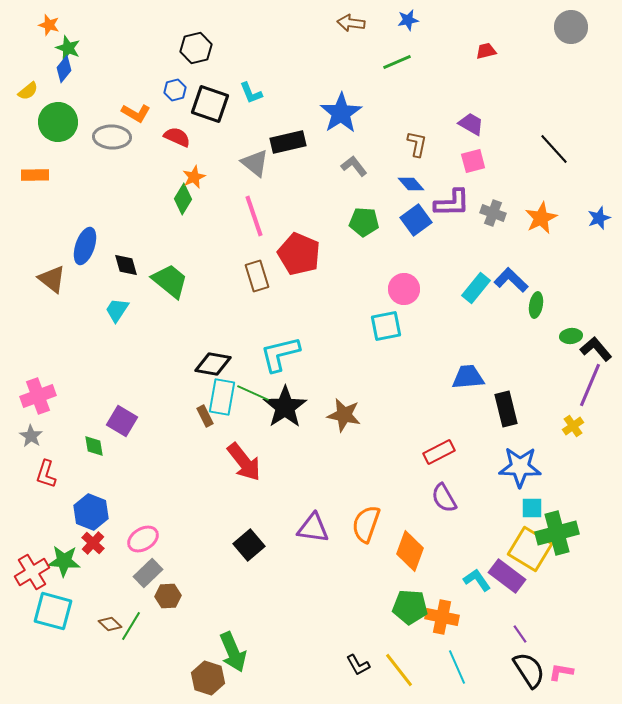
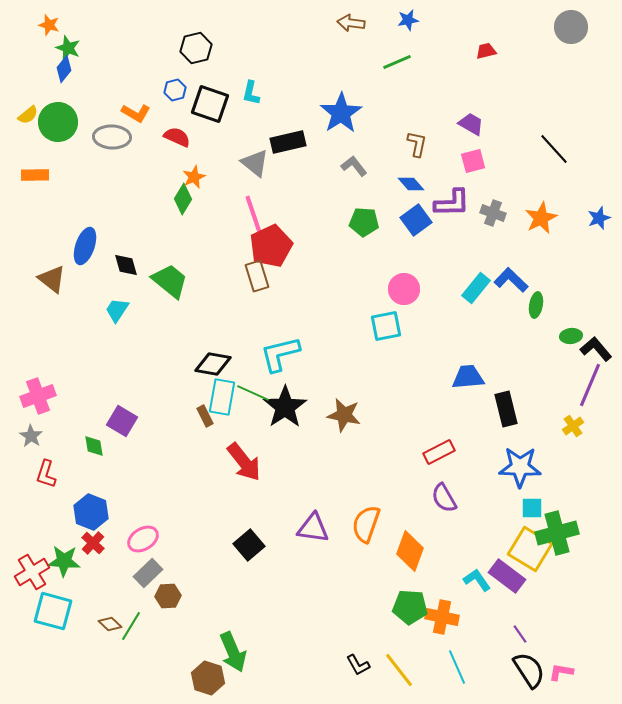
yellow semicircle at (28, 91): moved 24 px down
cyan L-shape at (251, 93): rotated 35 degrees clockwise
red pentagon at (299, 254): moved 28 px left, 8 px up; rotated 24 degrees clockwise
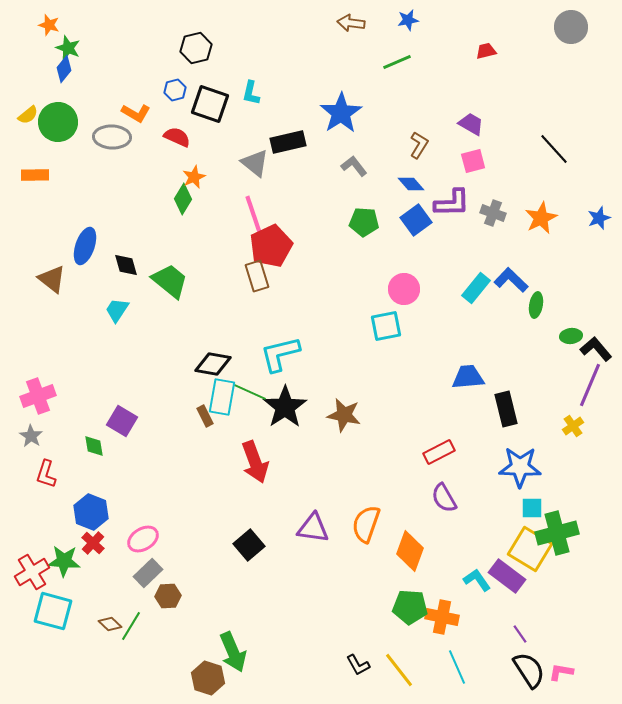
brown L-shape at (417, 144): moved 2 px right, 1 px down; rotated 20 degrees clockwise
green line at (253, 393): moved 3 px left, 1 px up
red arrow at (244, 462): moved 11 px right; rotated 18 degrees clockwise
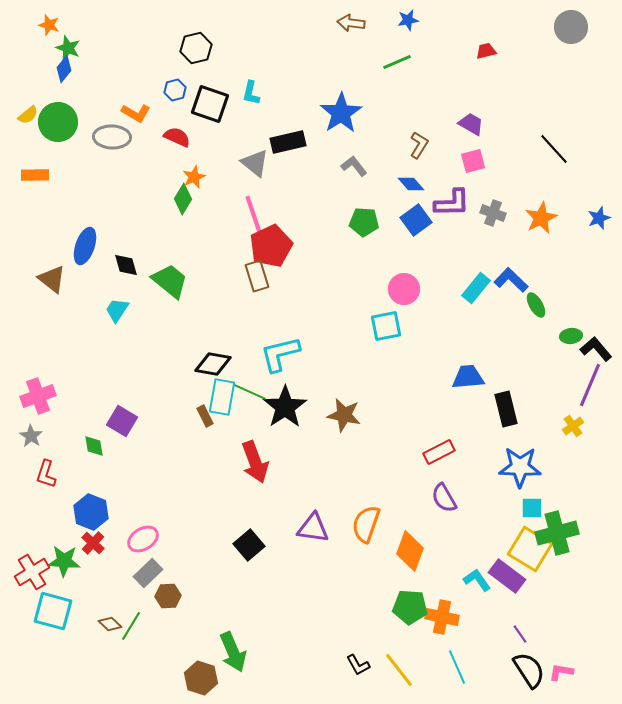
green ellipse at (536, 305): rotated 40 degrees counterclockwise
brown hexagon at (208, 678): moved 7 px left
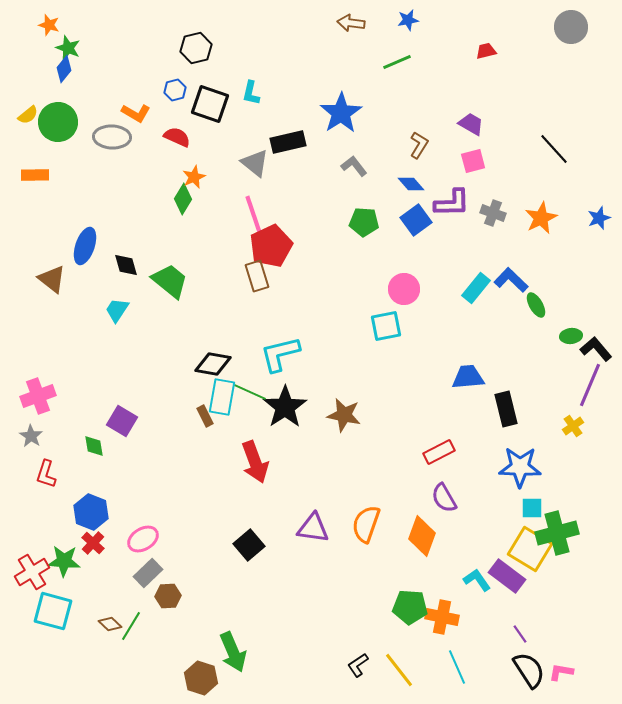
orange diamond at (410, 551): moved 12 px right, 15 px up
black L-shape at (358, 665): rotated 85 degrees clockwise
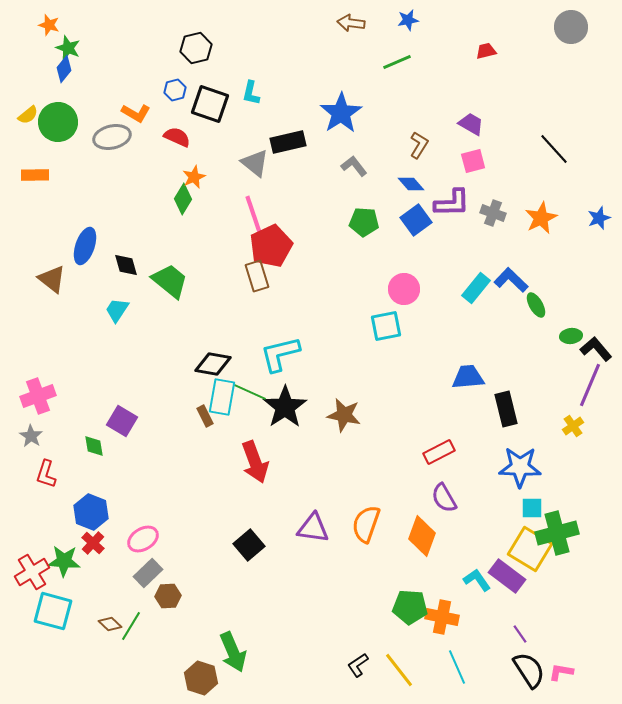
gray ellipse at (112, 137): rotated 15 degrees counterclockwise
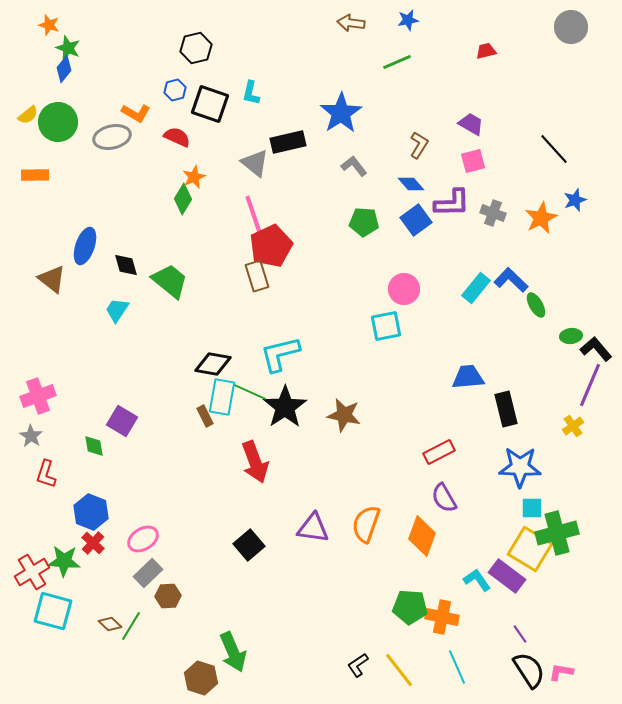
blue star at (599, 218): moved 24 px left, 18 px up
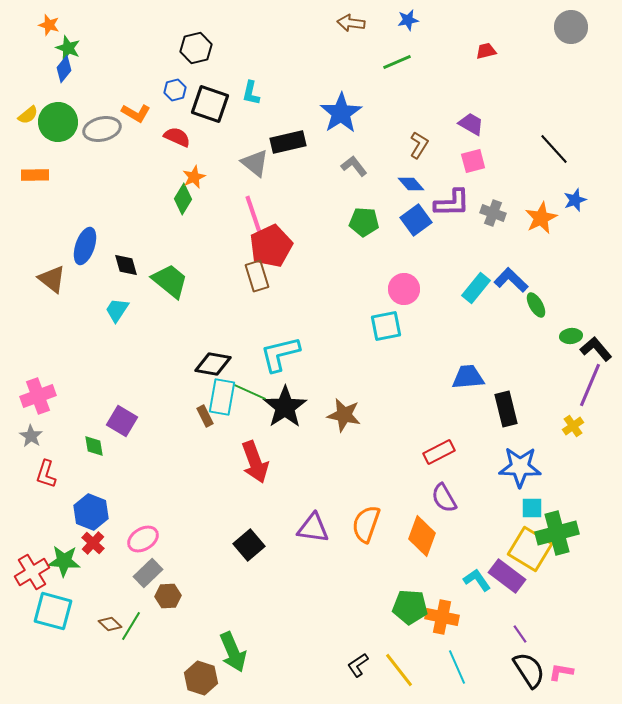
gray ellipse at (112, 137): moved 10 px left, 8 px up
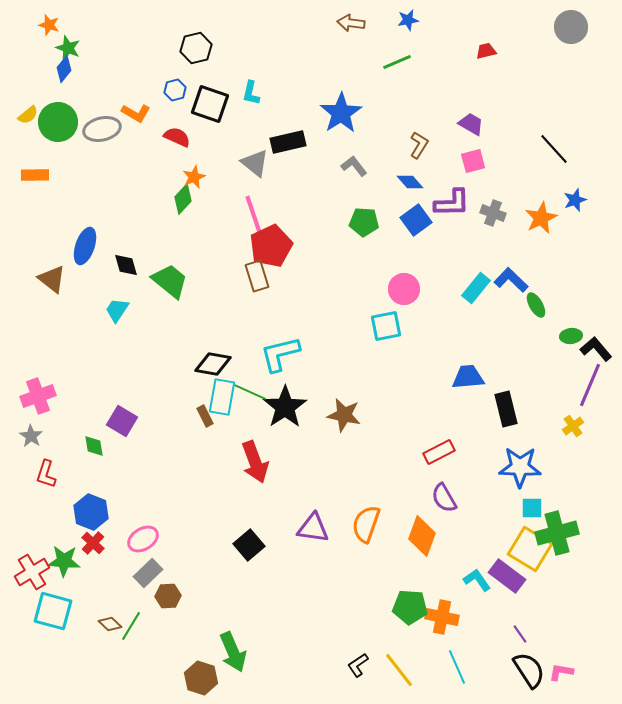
blue diamond at (411, 184): moved 1 px left, 2 px up
green diamond at (183, 199): rotated 12 degrees clockwise
